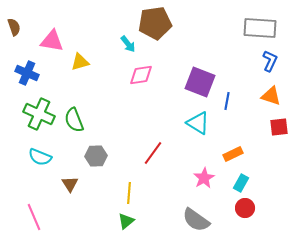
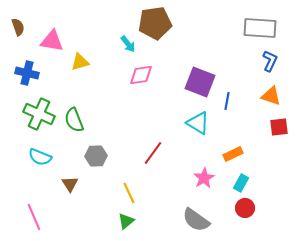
brown semicircle: moved 4 px right
blue cross: rotated 10 degrees counterclockwise
yellow line: rotated 30 degrees counterclockwise
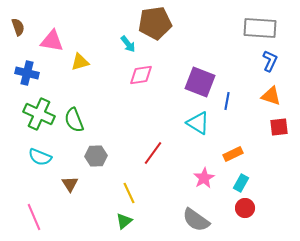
green triangle: moved 2 px left
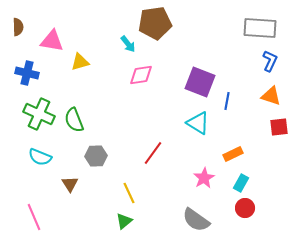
brown semicircle: rotated 18 degrees clockwise
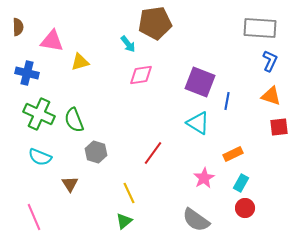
gray hexagon: moved 4 px up; rotated 20 degrees clockwise
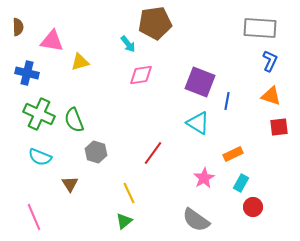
red circle: moved 8 px right, 1 px up
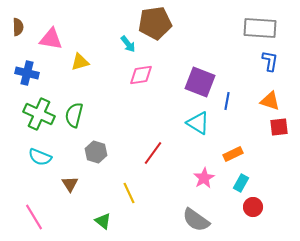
pink triangle: moved 1 px left, 2 px up
blue L-shape: rotated 15 degrees counterclockwise
orange triangle: moved 1 px left, 5 px down
green semicircle: moved 5 px up; rotated 35 degrees clockwise
pink line: rotated 8 degrees counterclockwise
green triangle: moved 21 px left; rotated 42 degrees counterclockwise
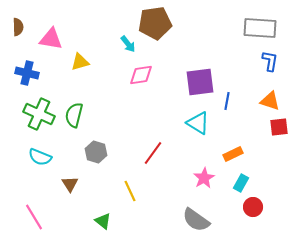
purple square: rotated 28 degrees counterclockwise
yellow line: moved 1 px right, 2 px up
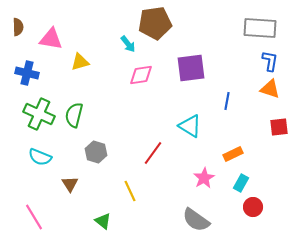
purple square: moved 9 px left, 14 px up
orange triangle: moved 12 px up
cyan triangle: moved 8 px left, 3 px down
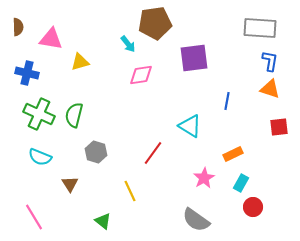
purple square: moved 3 px right, 10 px up
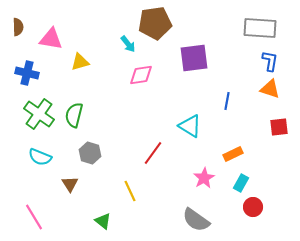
green cross: rotated 12 degrees clockwise
gray hexagon: moved 6 px left, 1 px down
